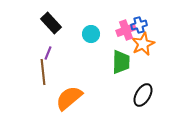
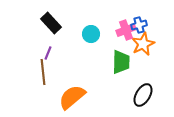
orange semicircle: moved 3 px right, 1 px up
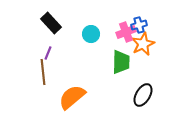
pink cross: moved 2 px down
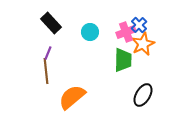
blue cross: rotated 28 degrees counterclockwise
cyan circle: moved 1 px left, 2 px up
green trapezoid: moved 2 px right, 2 px up
brown line: moved 3 px right, 1 px up
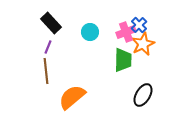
purple line: moved 6 px up
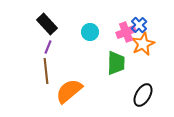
black rectangle: moved 4 px left, 1 px down
green trapezoid: moved 7 px left, 3 px down
orange semicircle: moved 3 px left, 6 px up
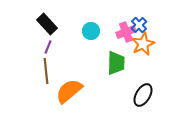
cyan circle: moved 1 px right, 1 px up
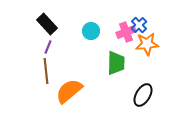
orange star: moved 4 px right; rotated 20 degrees clockwise
